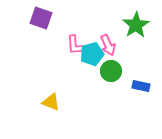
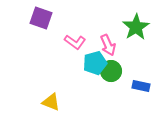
green star: moved 2 px down
pink L-shape: moved 3 px up; rotated 50 degrees counterclockwise
cyan pentagon: moved 3 px right, 9 px down
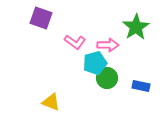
pink arrow: rotated 65 degrees counterclockwise
green circle: moved 4 px left, 7 px down
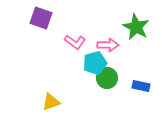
green star: rotated 12 degrees counterclockwise
yellow triangle: rotated 42 degrees counterclockwise
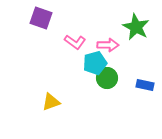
blue rectangle: moved 4 px right, 1 px up
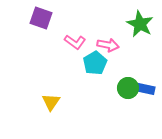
green star: moved 4 px right, 3 px up
pink arrow: rotated 10 degrees clockwise
cyan pentagon: rotated 15 degrees counterclockwise
green circle: moved 21 px right, 10 px down
blue rectangle: moved 1 px right, 4 px down
yellow triangle: rotated 36 degrees counterclockwise
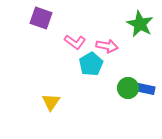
pink arrow: moved 1 px left, 1 px down
cyan pentagon: moved 4 px left, 1 px down
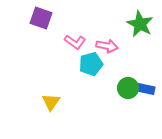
cyan pentagon: rotated 15 degrees clockwise
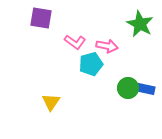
purple square: rotated 10 degrees counterclockwise
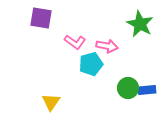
blue rectangle: moved 1 px right, 1 px down; rotated 18 degrees counterclockwise
